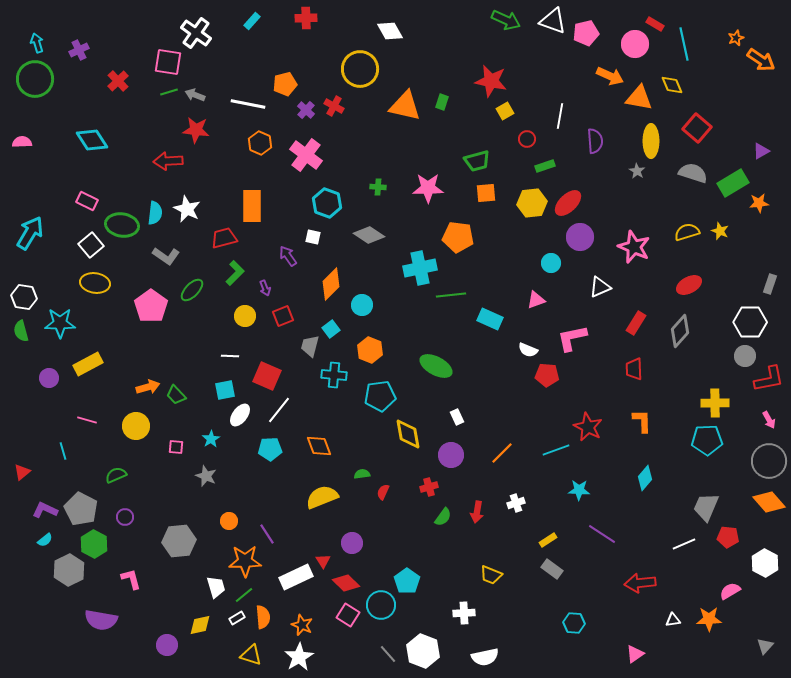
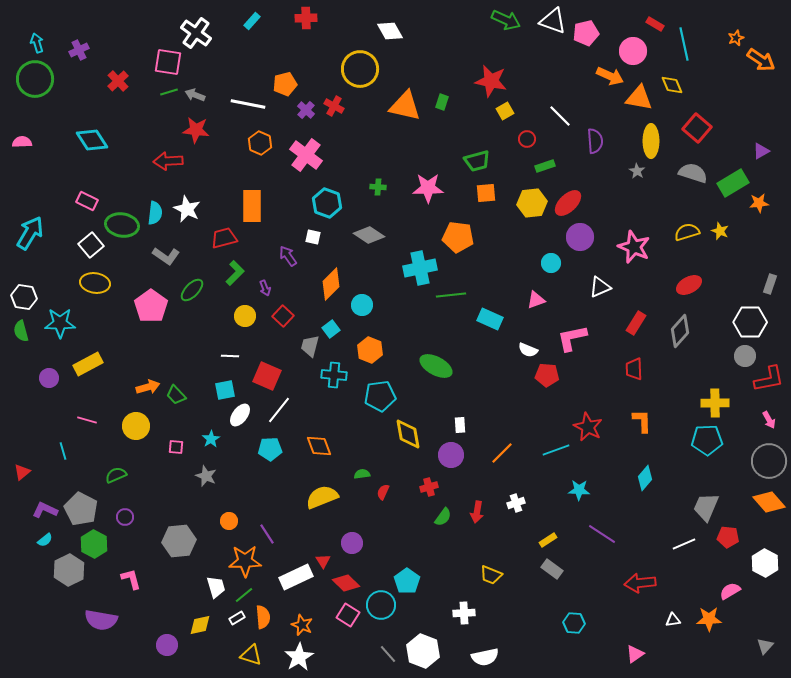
pink circle at (635, 44): moved 2 px left, 7 px down
white line at (560, 116): rotated 55 degrees counterclockwise
red square at (283, 316): rotated 25 degrees counterclockwise
white rectangle at (457, 417): moved 3 px right, 8 px down; rotated 21 degrees clockwise
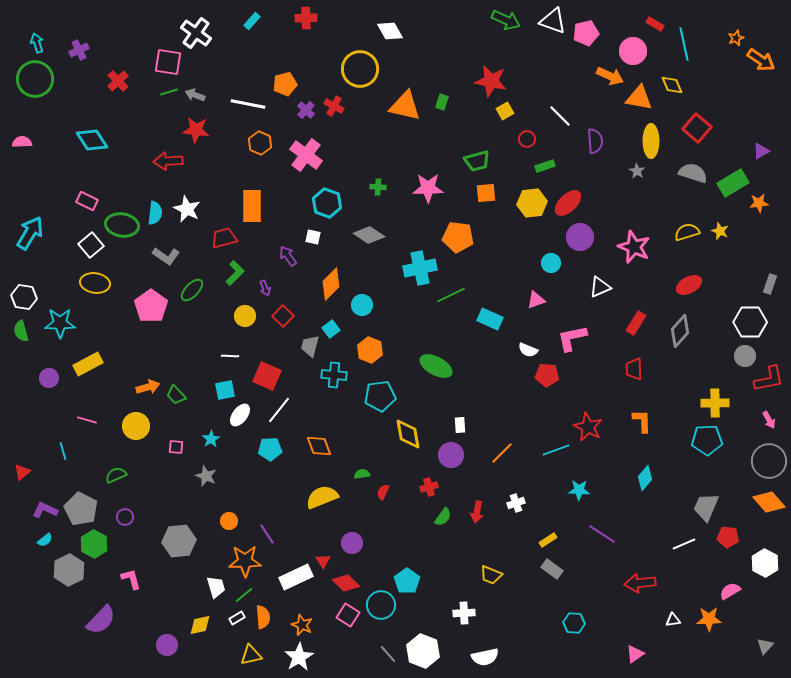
green line at (451, 295): rotated 20 degrees counterclockwise
purple semicircle at (101, 620): rotated 56 degrees counterclockwise
yellow triangle at (251, 655): rotated 30 degrees counterclockwise
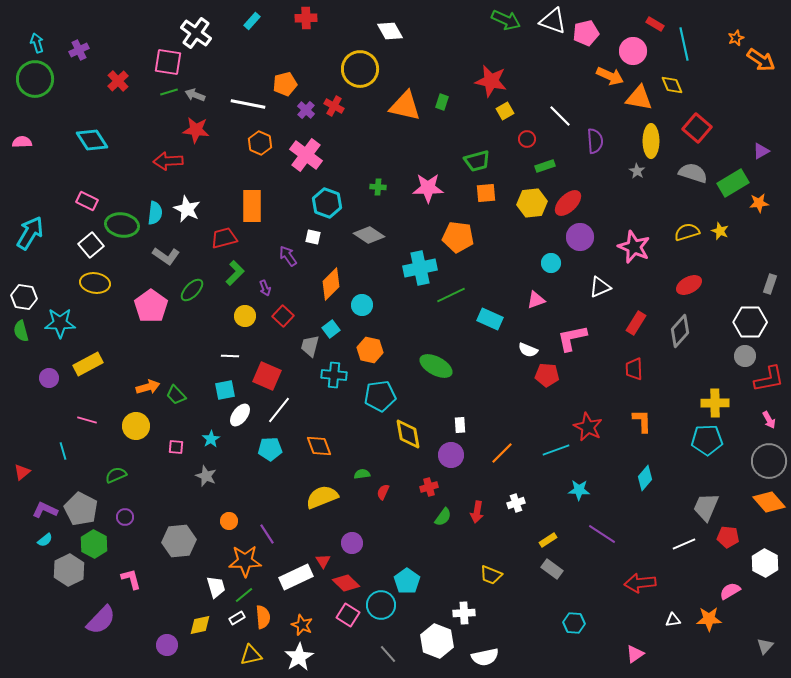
orange hexagon at (370, 350): rotated 10 degrees counterclockwise
white hexagon at (423, 651): moved 14 px right, 10 px up
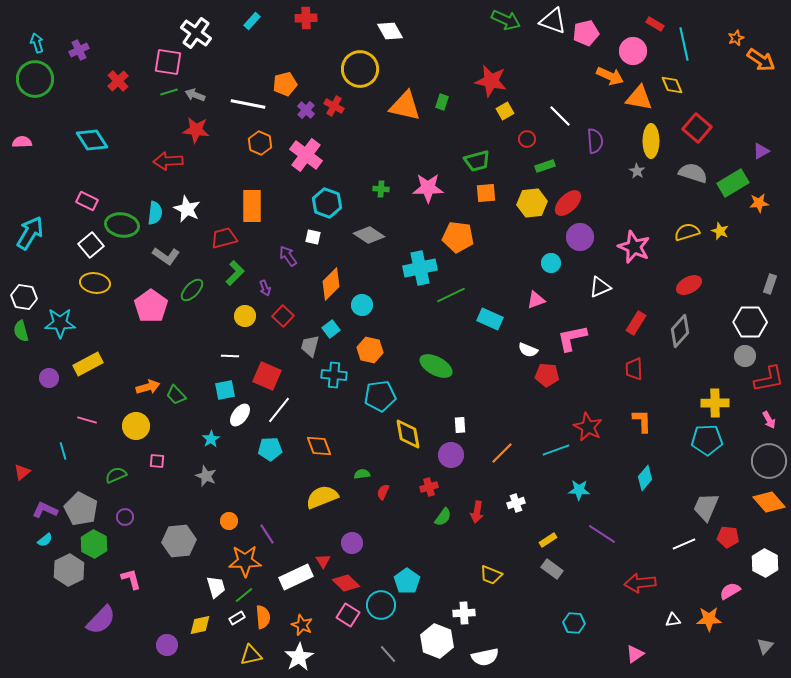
green cross at (378, 187): moved 3 px right, 2 px down
pink square at (176, 447): moved 19 px left, 14 px down
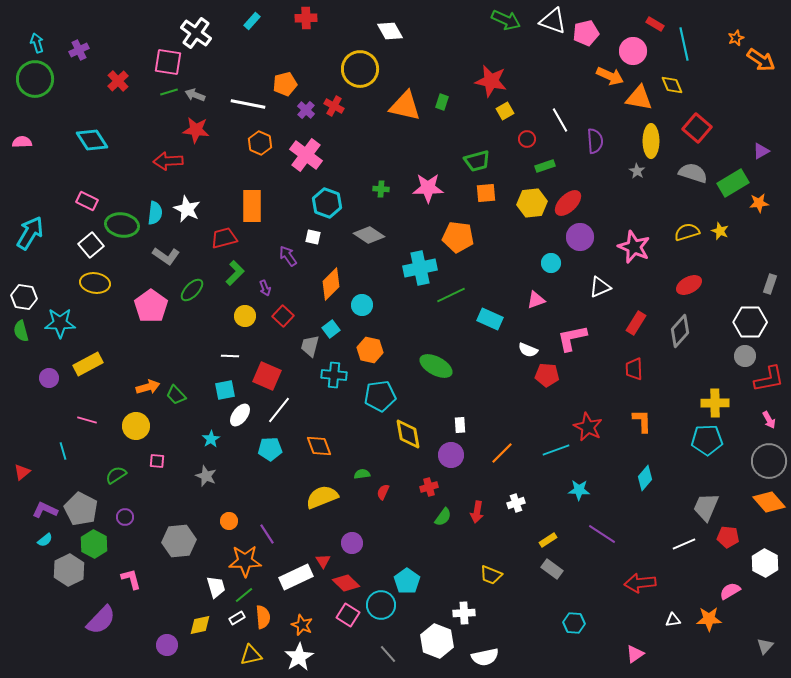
white line at (560, 116): moved 4 px down; rotated 15 degrees clockwise
green semicircle at (116, 475): rotated 10 degrees counterclockwise
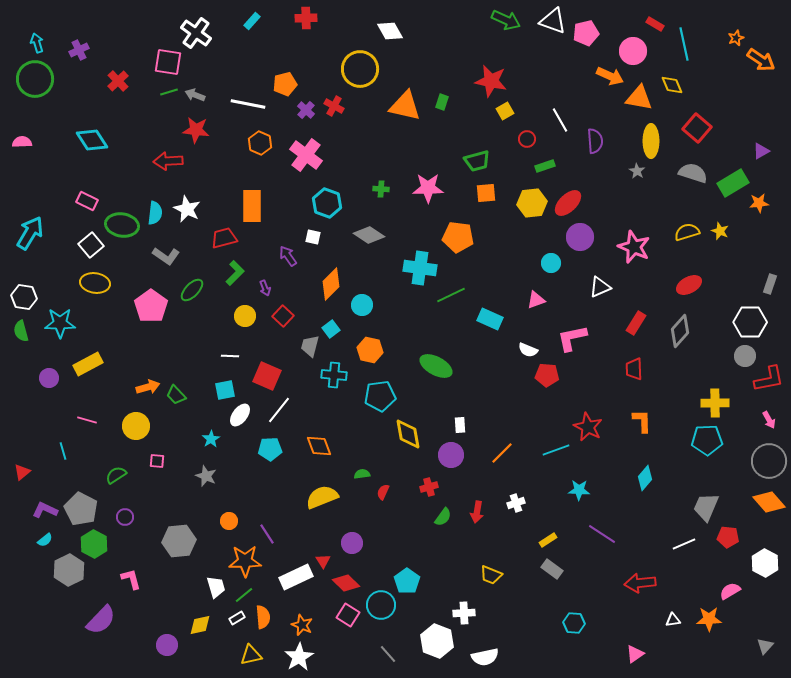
cyan cross at (420, 268): rotated 20 degrees clockwise
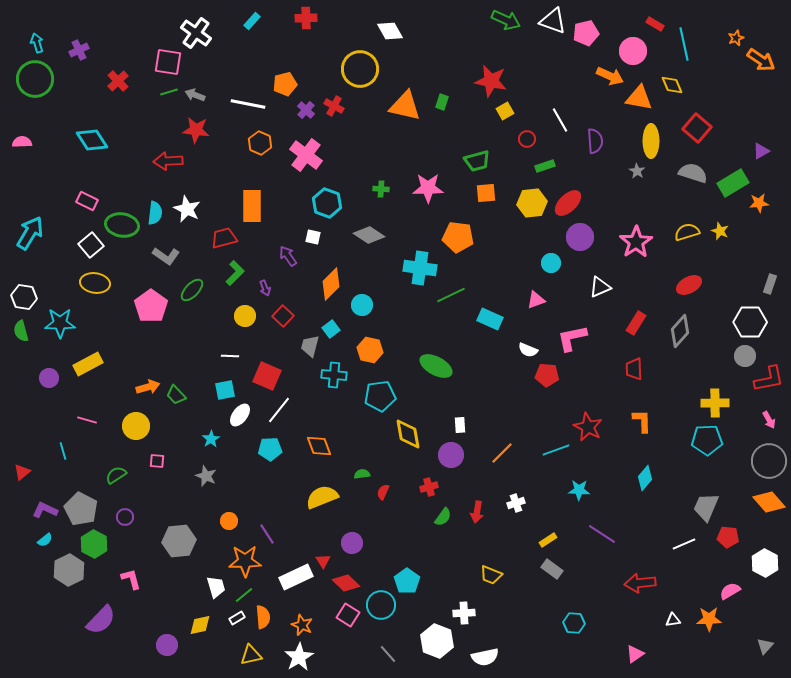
pink star at (634, 247): moved 2 px right, 5 px up; rotated 16 degrees clockwise
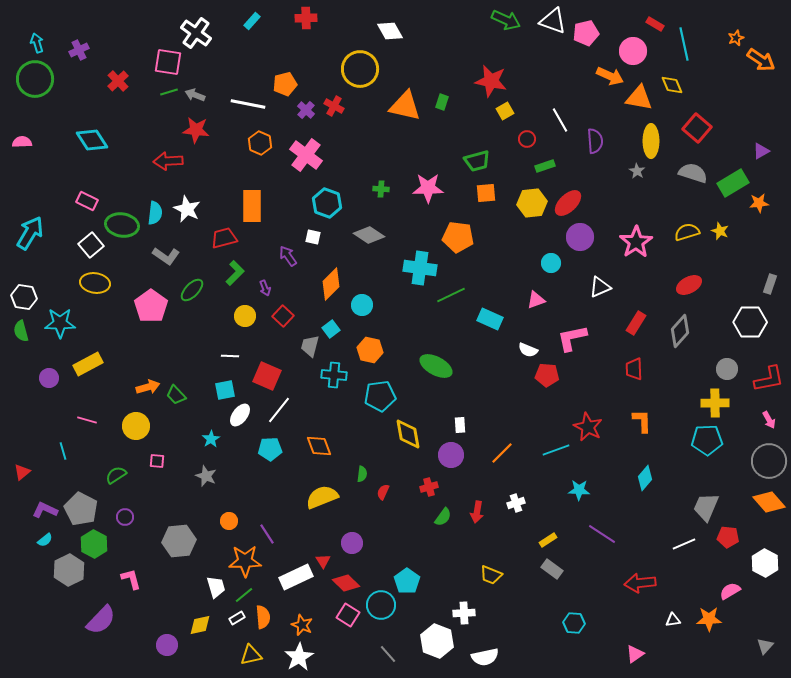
gray circle at (745, 356): moved 18 px left, 13 px down
green semicircle at (362, 474): rotated 105 degrees clockwise
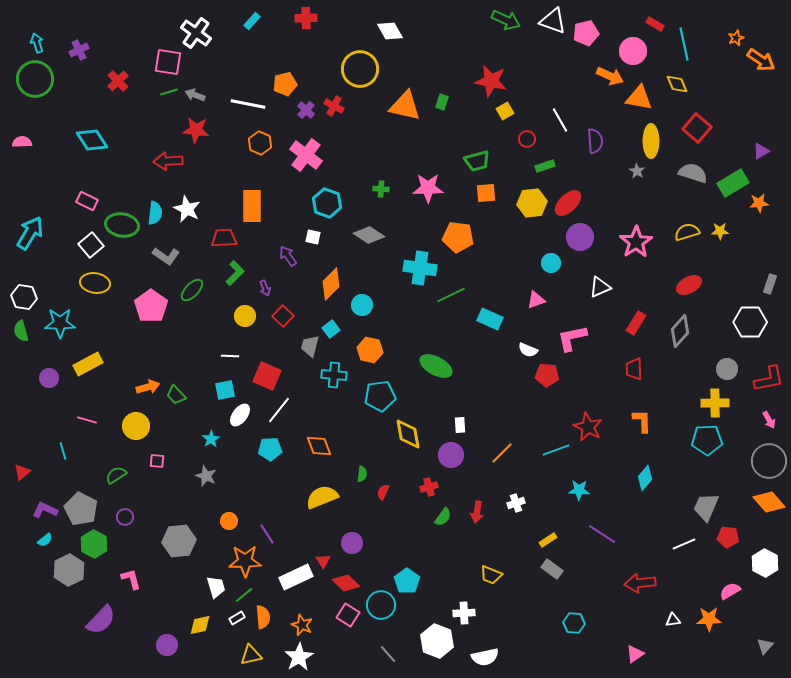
yellow diamond at (672, 85): moved 5 px right, 1 px up
yellow star at (720, 231): rotated 24 degrees counterclockwise
red trapezoid at (224, 238): rotated 12 degrees clockwise
